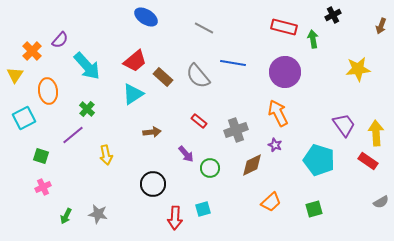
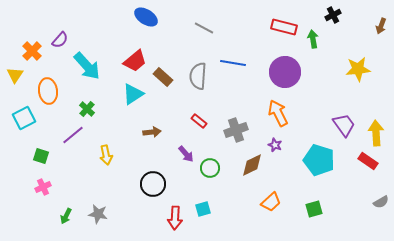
gray semicircle at (198, 76): rotated 44 degrees clockwise
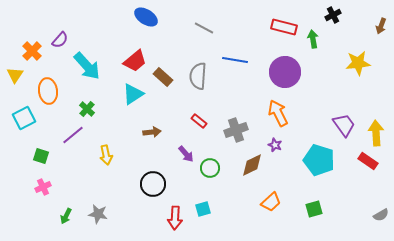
blue line at (233, 63): moved 2 px right, 3 px up
yellow star at (358, 69): moved 6 px up
gray semicircle at (381, 202): moved 13 px down
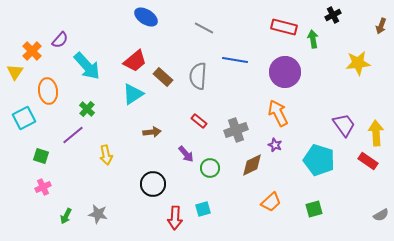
yellow triangle at (15, 75): moved 3 px up
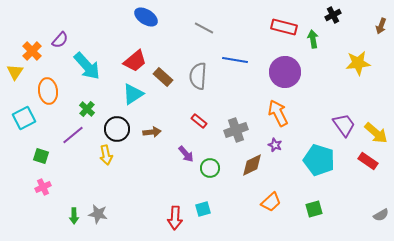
yellow arrow at (376, 133): rotated 135 degrees clockwise
black circle at (153, 184): moved 36 px left, 55 px up
green arrow at (66, 216): moved 8 px right; rotated 28 degrees counterclockwise
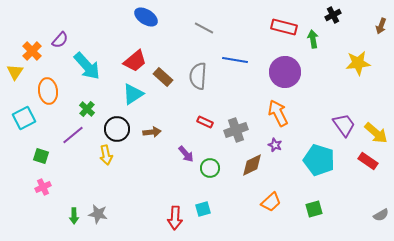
red rectangle at (199, 121): moved 6 px right, 1 px down; rotated 14 degrees counterclockwise
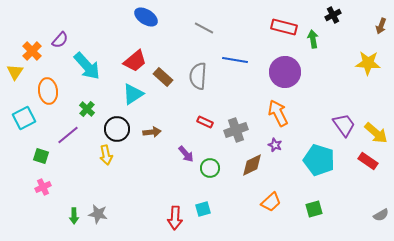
yellow star at (358, 63): moved 10 px right; rotated 10 degrees clockwise
purple line at (73, 135): moved 5 px left
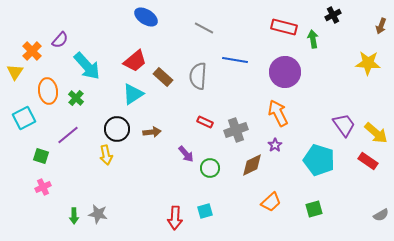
green cross at (87, 109): moved 11 px left, 11 px up
purple star at (275, 145): rotated 16 degrees clockwise
cyan square at (203, 209): moved 2 px right, 2 px down
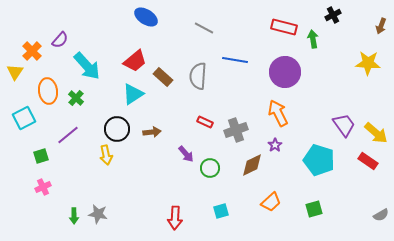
green square at (41, 156): rotated 35 degrees counterclockwise
cyan square at (205, 211): moved 16 px right
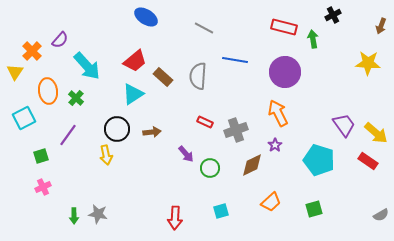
purple line at (68, 135): rotated 15 degrees counterclockwise
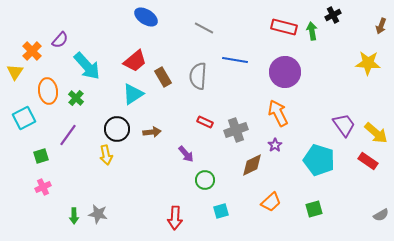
green arrow at (313, 39): moved 1 px left, 8 px up
brown rectangle at (163, 77): rotated 18 degrees clockwise
green circle at (210, 168): moved 5 px left, 12 px down
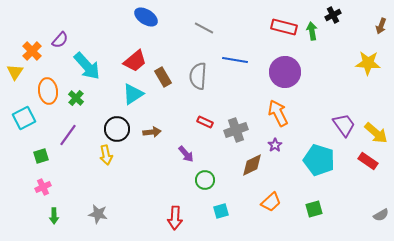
green arrow at (74, 216): moved 20 px left
